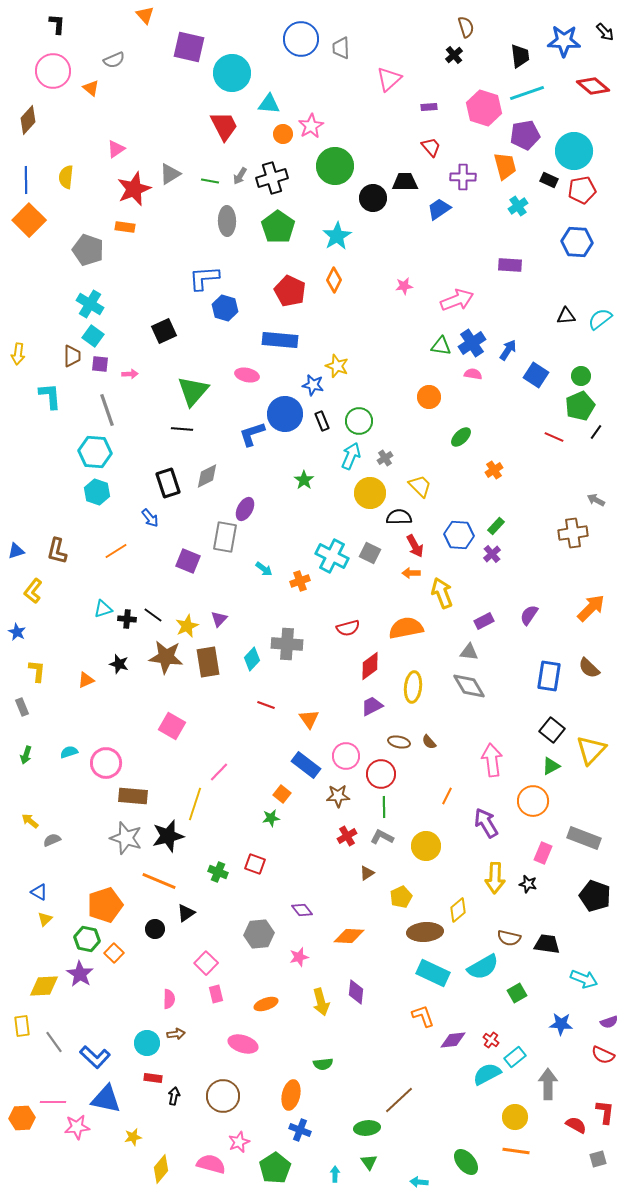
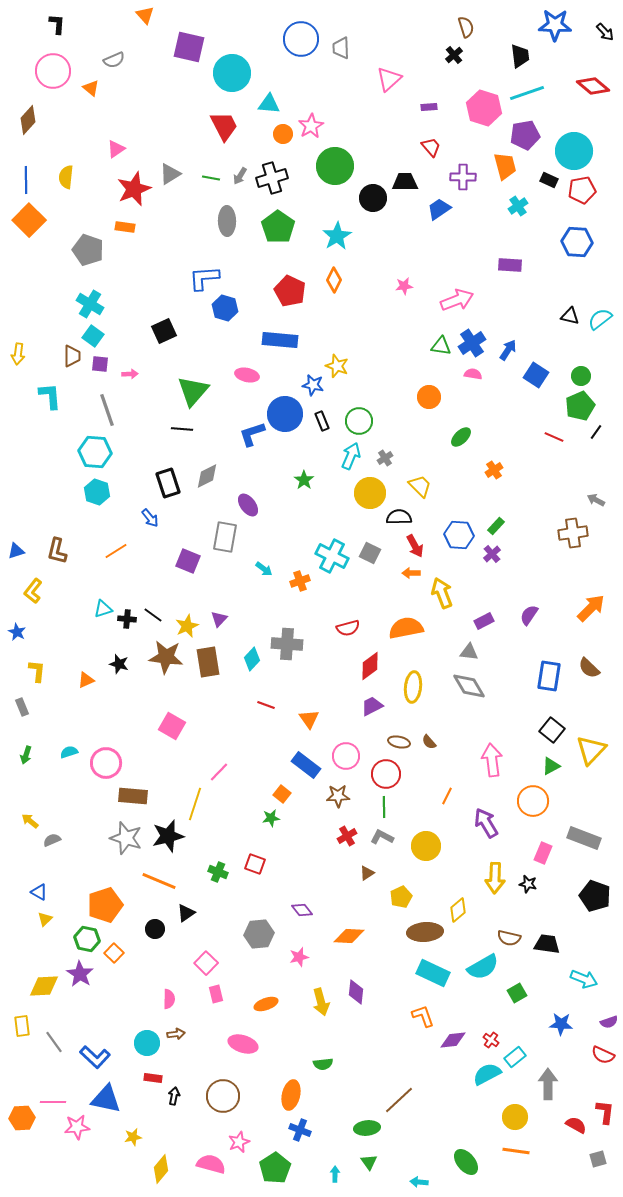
blue star at (564, 41): moved 9 px left, 16 px up
green line at (210, 181): moved 1 px right, 3 px up
black triangle at (566, 316): moved 4 px right; rotated 18 degrees clockwise
purple ellipse at (245, 509): moved 3 px right, 4 px up; rotated 65 degrees counterclockwise
red circle at (381, 774): moved 5 px right
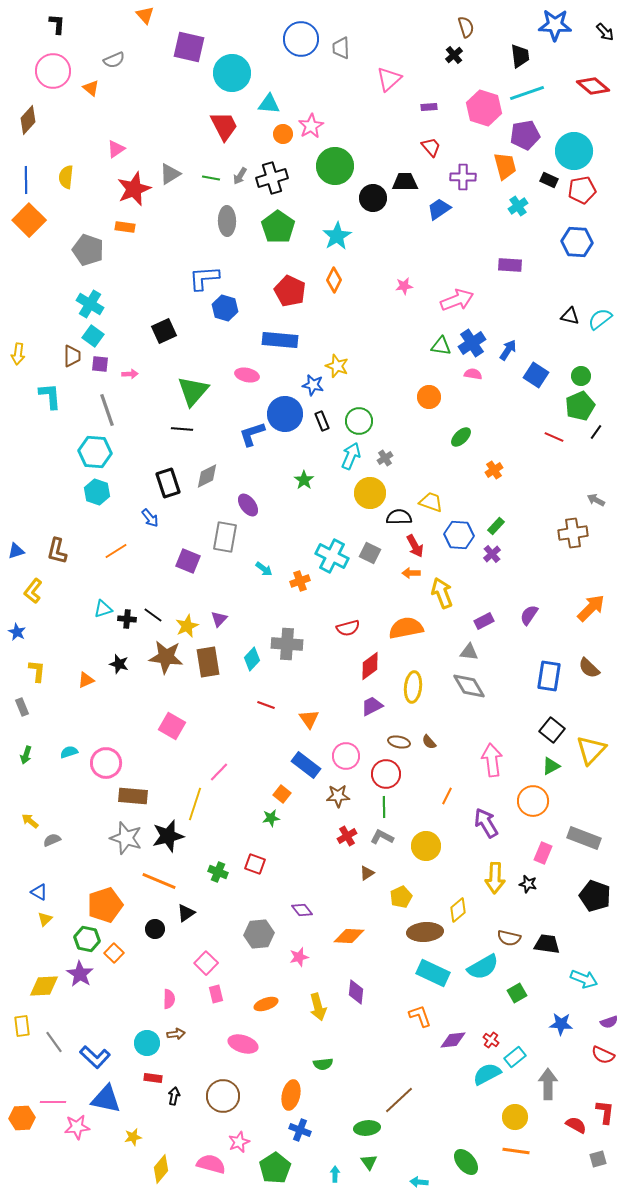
yellow trapezoid at (420, 486): moved 11 px right, 16 px down; rotated 25 degrees counterclockwise
yellow arrow at (321, 1002): moved 3 px left, 5 px down
orange L-shape at (423, 1016): moved 3 px left
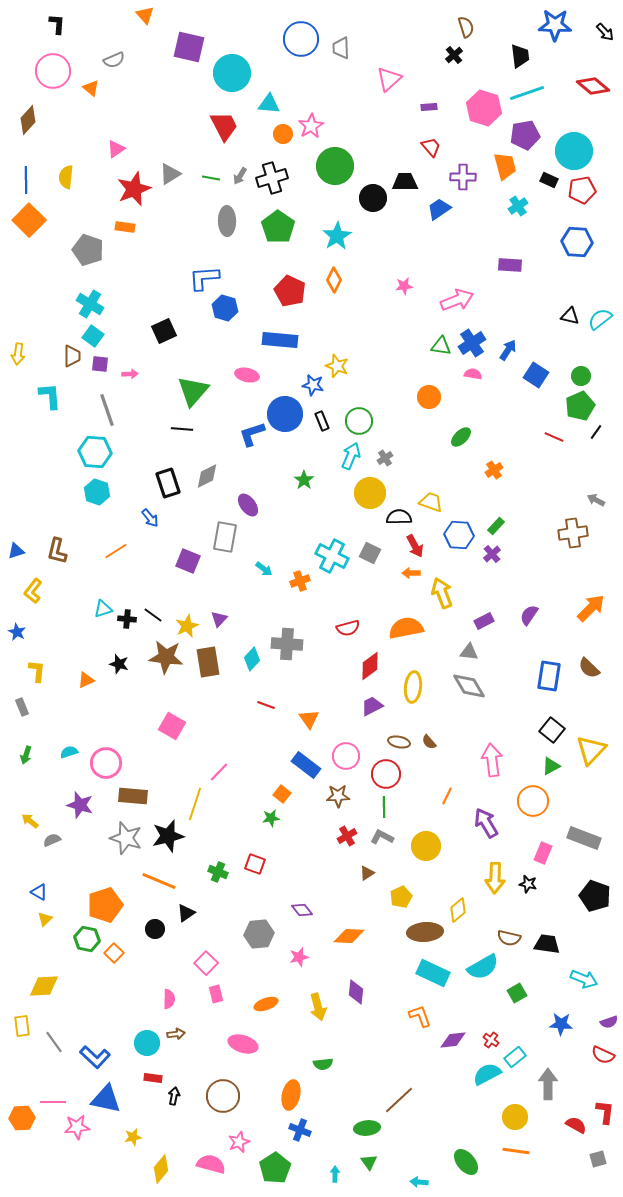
purple star at (80, 974): moved 169 px up; rotated 16 degrees counterclockwise
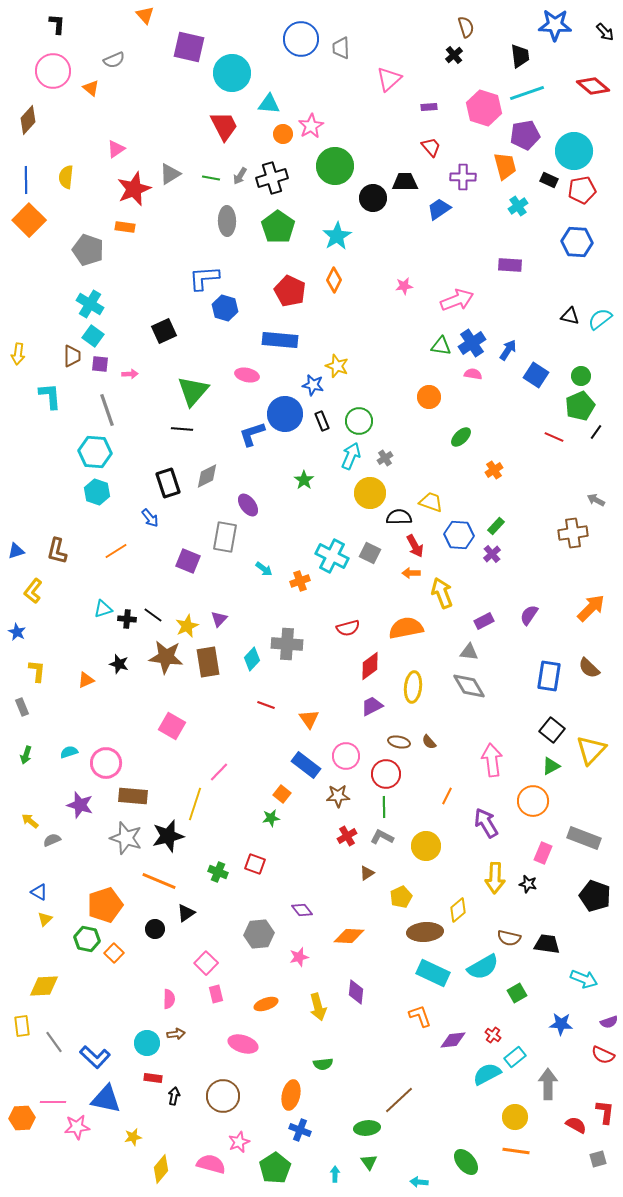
red cross at (491, 1040): moved 2 px right, 5 px up
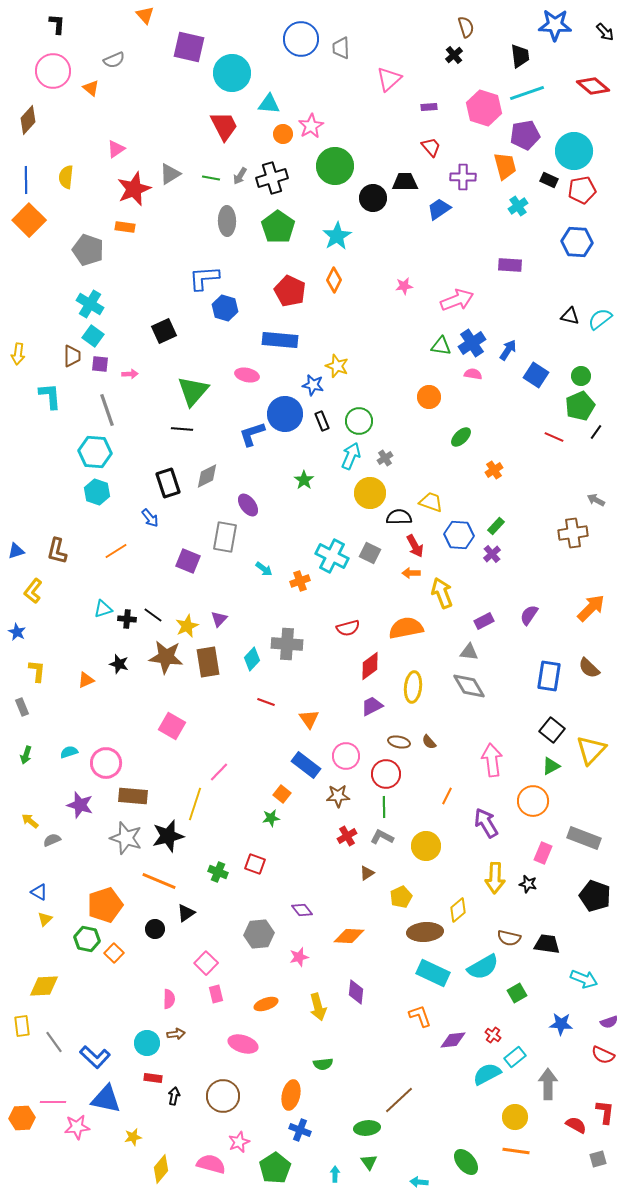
red line at (266, 705): moved 3 px up
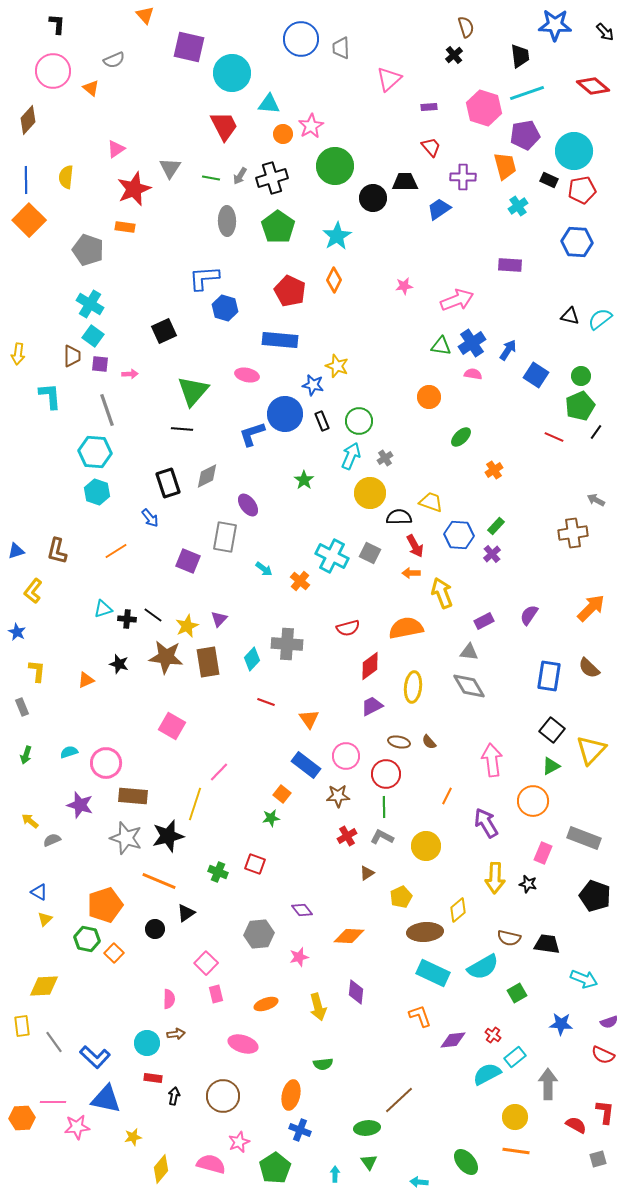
gray triangle at (170, 174): moved 6 px up; rotated 25 degrees counterclockwise
orange cross at (300, 581): rotated 30 degrees counterclockwise
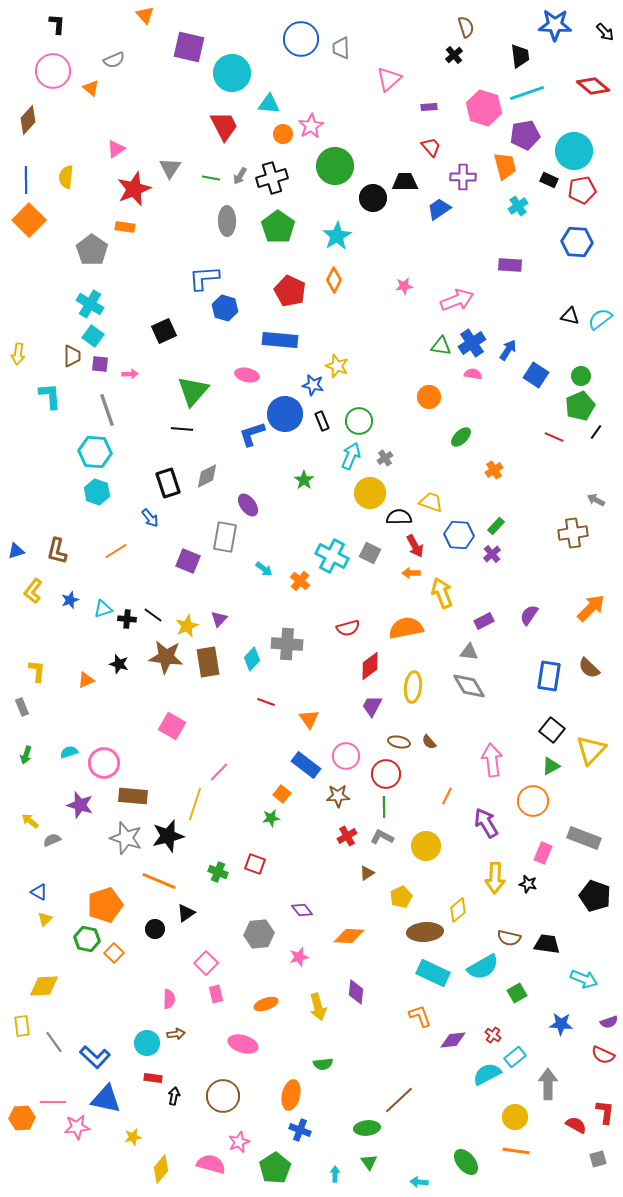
gray pentagon at (88, 250): moved 4 px right; rotated 16 degrees clockwise
blue star at (17, 632): moved 53 px right, 32 px up; rotated 24 degrees clockwise
purple trapezoid at (372, 706): rotated 35 degrees counterclockwise
pink circle at (106, 763): moved 2 px left
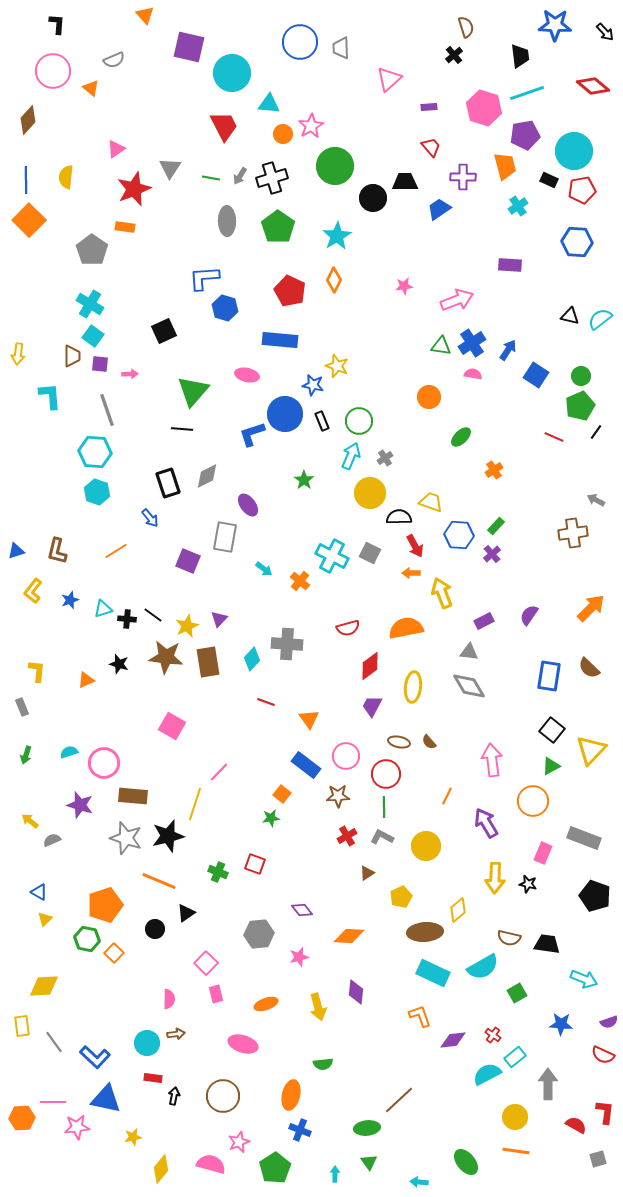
blue circle at (301, 39): moved 1 px left, 3 px down
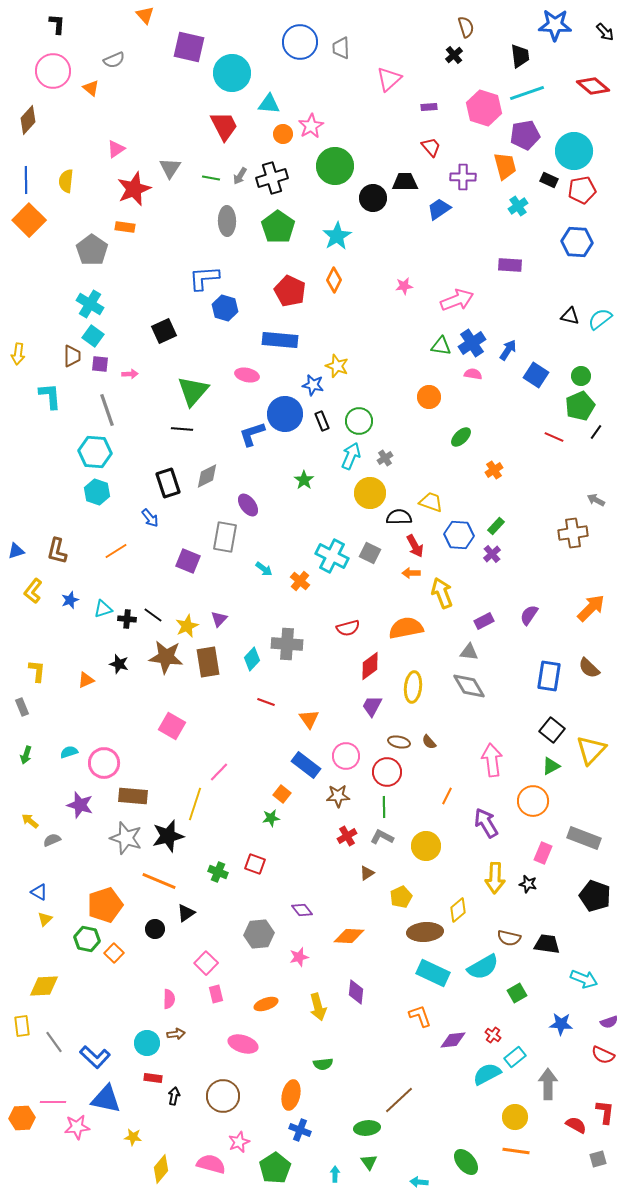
yellow semicircle at (66, 177): moved 4 px down
red circle at (386, 774): moved 1 px right, 2 px up
yellow star at (133, 1137): rotated 18 degrees clockwise
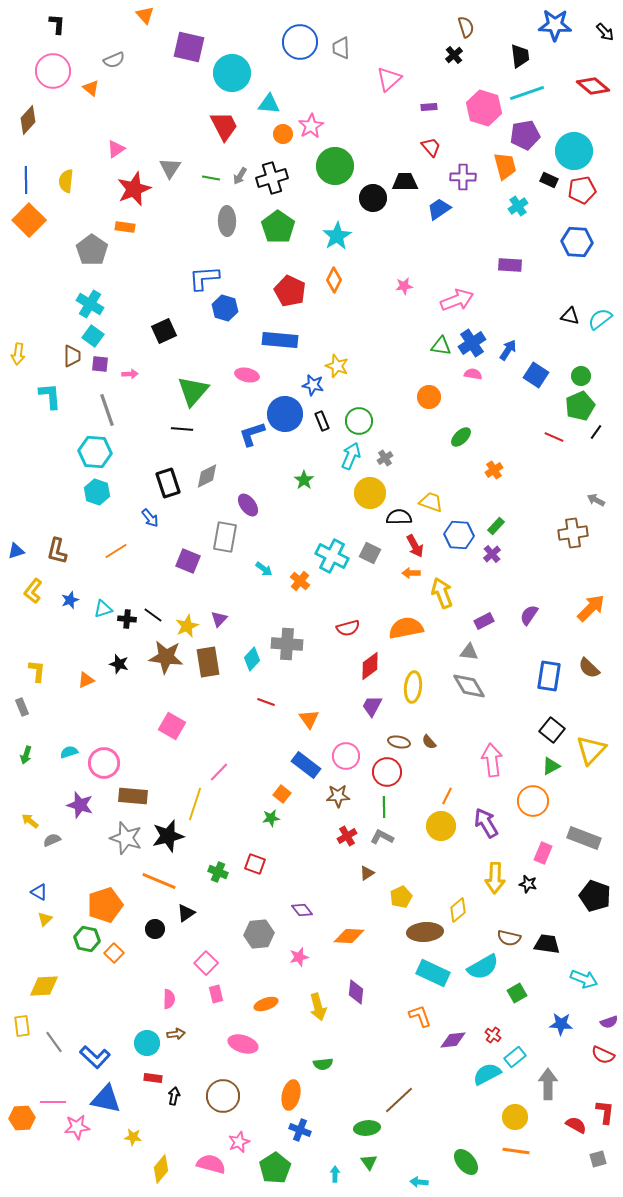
yellow circle at (426, 846): moved 15 px right, 20 px up
